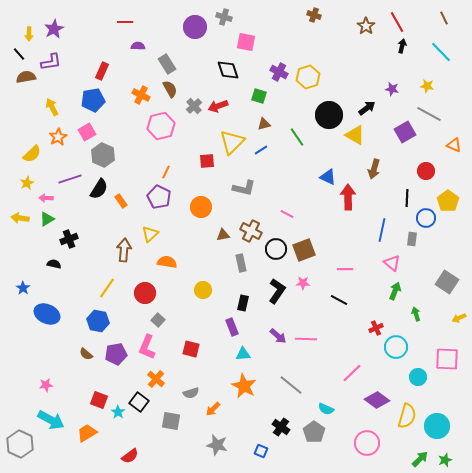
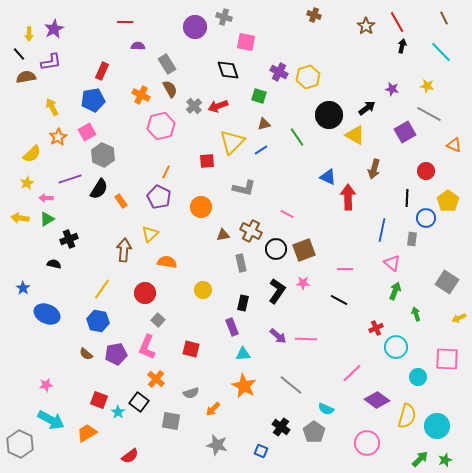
yellow line at (107, 288): moved 5 px left, 1 px down
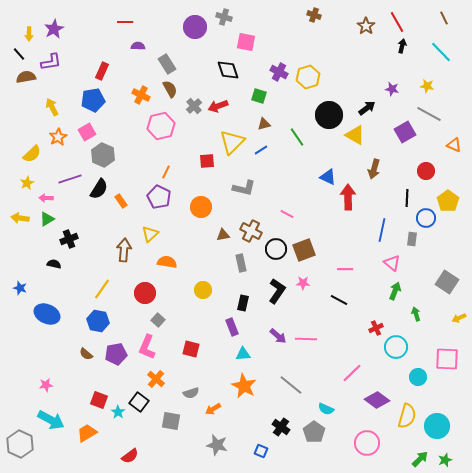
blue star at (23, 288): moved 3 px left; rotated 16 degrees counterclockwise
orange arrow at (213, 409): rotated 14 degrees clockwise
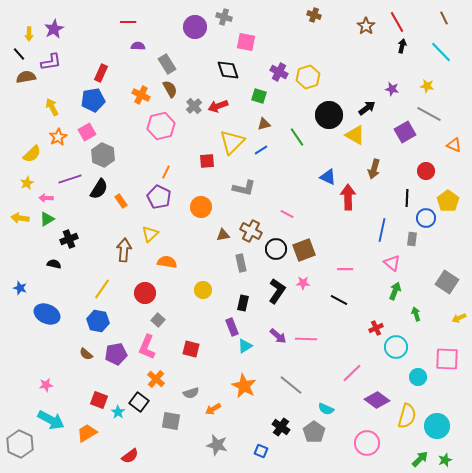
red line at (125, 22): moved 3 px right
red rectangle at (102, 71): moved 1 px left, 2 px down
cyan triangle at (243, 354): moved 2 px right, 8 px up; rotated 28 degrees counterclockwise
